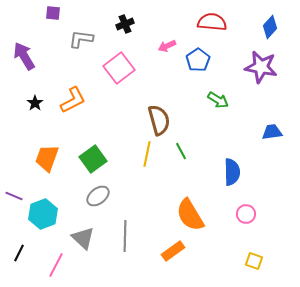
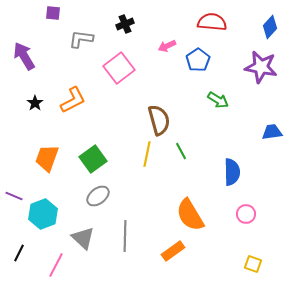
yellow square: moved 1 px left, 3 px down
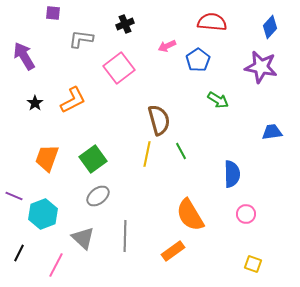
blue semicircle: moved 2 px down
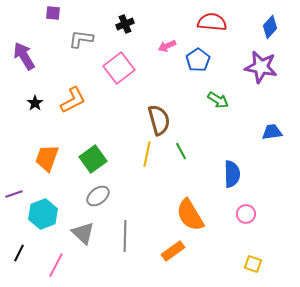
purple line: moved 2 px up; rotated 42 degrees counterclockwise
gray triangle: moved 5 px up
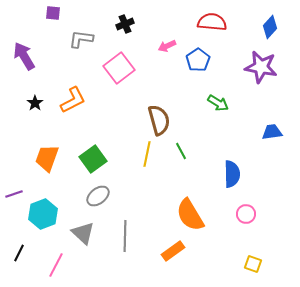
green arrow: moved 3 px down
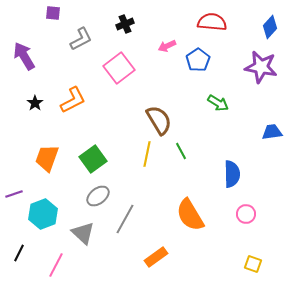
gray L-shape: rotated 145 degrees clockwise
brown semicircle: rotated 16 degrees counterclockwise
gray line: moved 17 px up; rotated 28 degrees clockwise
orange rectangle: moved 17 px left, 6 px down
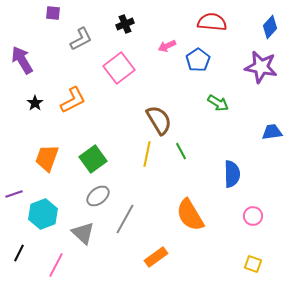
purple arrow: moved 2 px left, 4 px down
pink circle: moved 7 px right, 2 px down
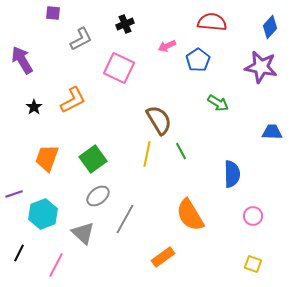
pink square: rotated 28 degrees counterclockwise
black star: moved 1 px left, 4 px down
blue trapezoid: rotated 10 degrees clockwise
orange rectangle: moved 7 px right
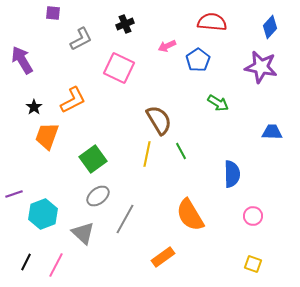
orange trapezoid: moved 22 px up
black line: moved 7 px right, 9 px down
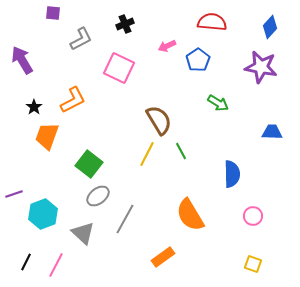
yellow line: rotated 15 degrees clockwise
green square: moved 4 px left, 5 px down; rotated 16 degrees counterclockwise
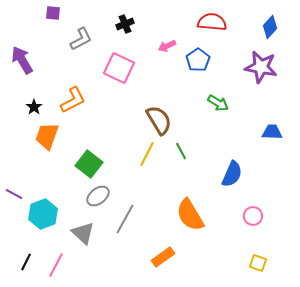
blue semicircle: rotated 24 degrees clockwise
purple line: rotated 48 degrees clockwise
yellow square: moved 5 px right, 1 px up
